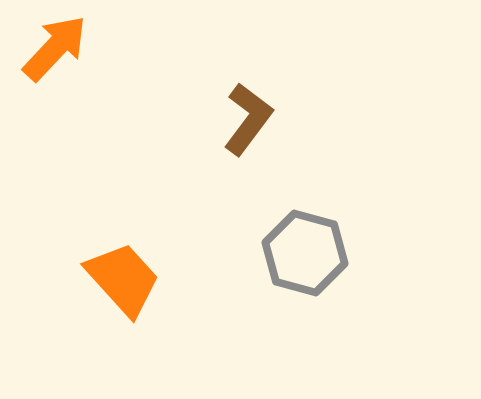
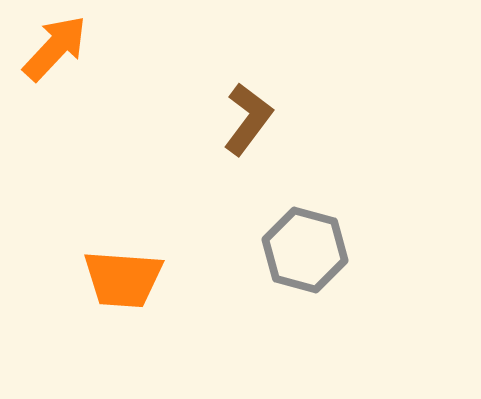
gray hexagon: moved 3 px up
orange trapezoid: rotated 136 degrees clockwise
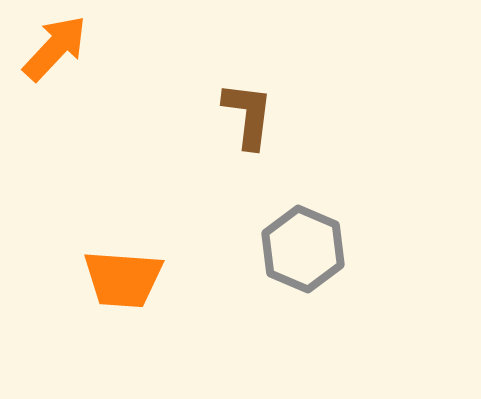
brown L-shape: moved 4 px up; rotated 30 degrees counterclockwise
gray hexagon: moved 2 px left, 1 px up; rotated 8 degrees clockwise
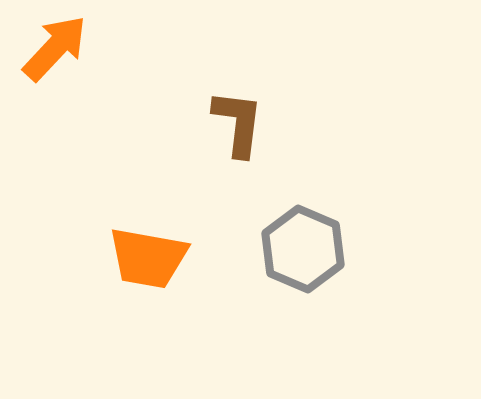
brown L-shape: moved 10 px left, 8 px down
orange trapezoid: moved 25 px right, 21 px up; rotated 6 degrees clockwise
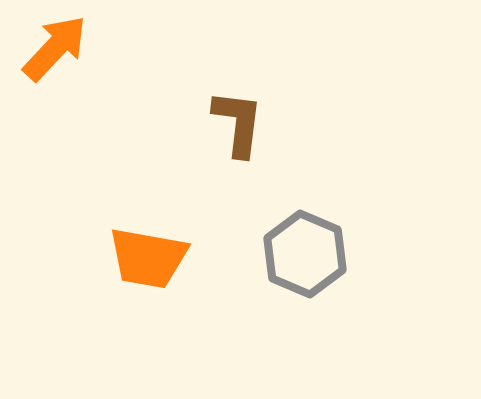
gray hexagon: moved 2 px right, 5 px down
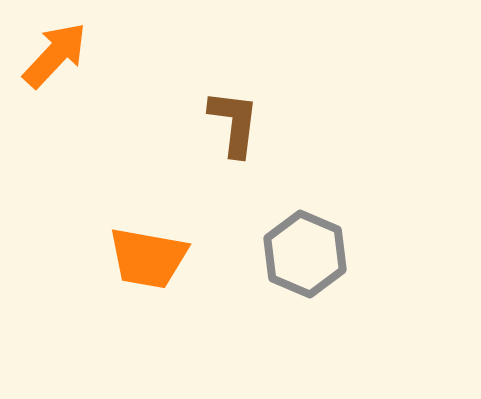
orange arrow: moved 7 px down
brown L-shape: moved 4 px left
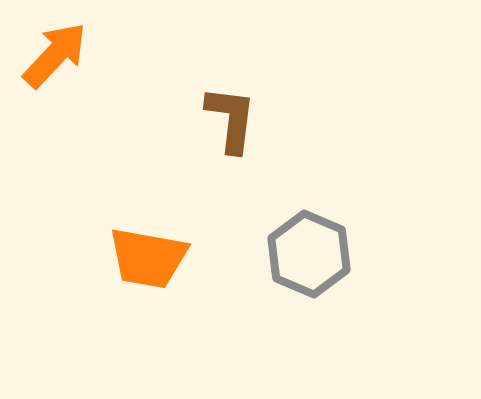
brown L-shape: moved 3 px left, 4 px up
gray hexagon: moved 4 px right
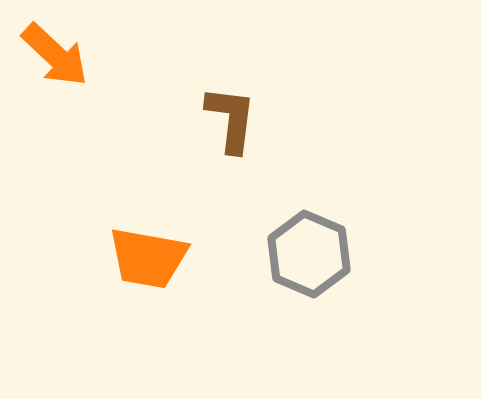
orange arrow: rotated 90 degrees clockwise
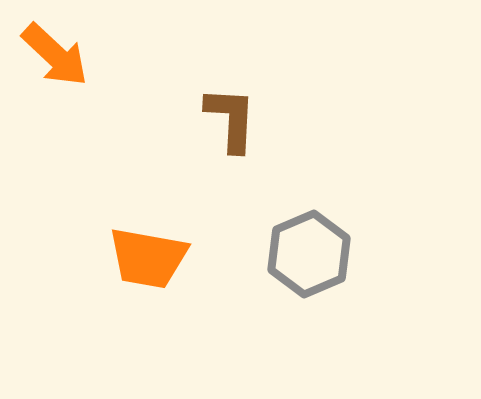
brown L-shape: rotated 4 degrees counterclockwise
gray hexagon: rotated 14 degrees clockwise
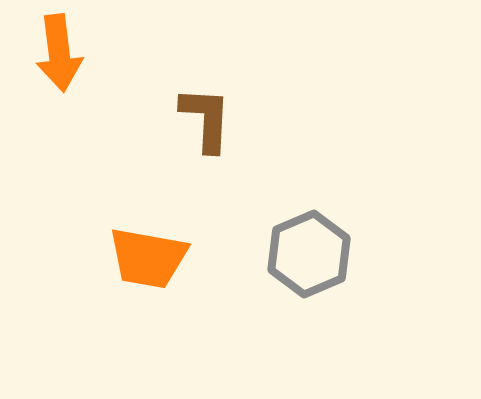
orange arrow: moved 4 px right, 2 px up; rotated 40 degrees clockwise
brown L-shape: moved 25 px left
